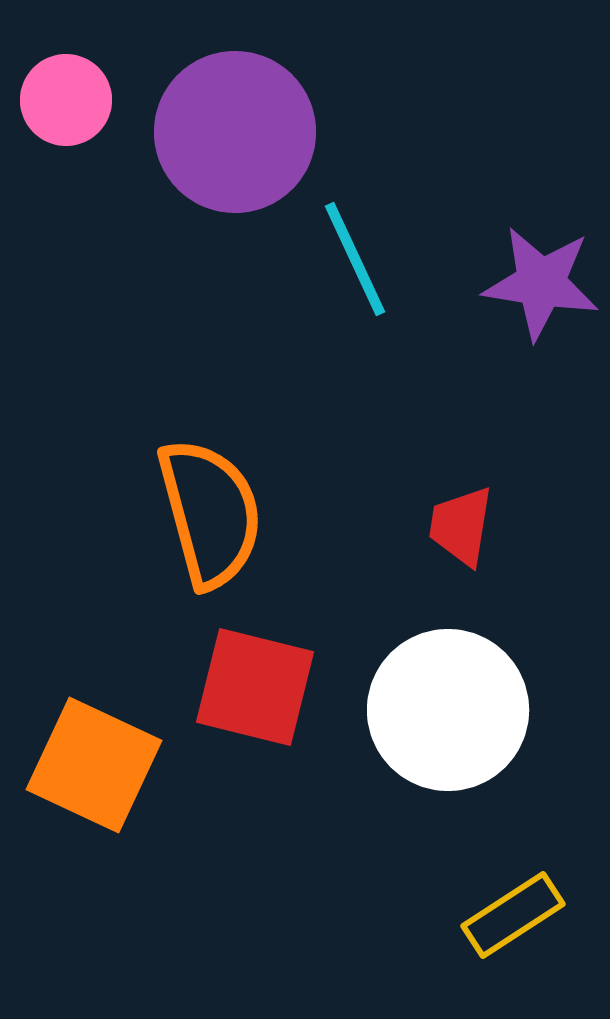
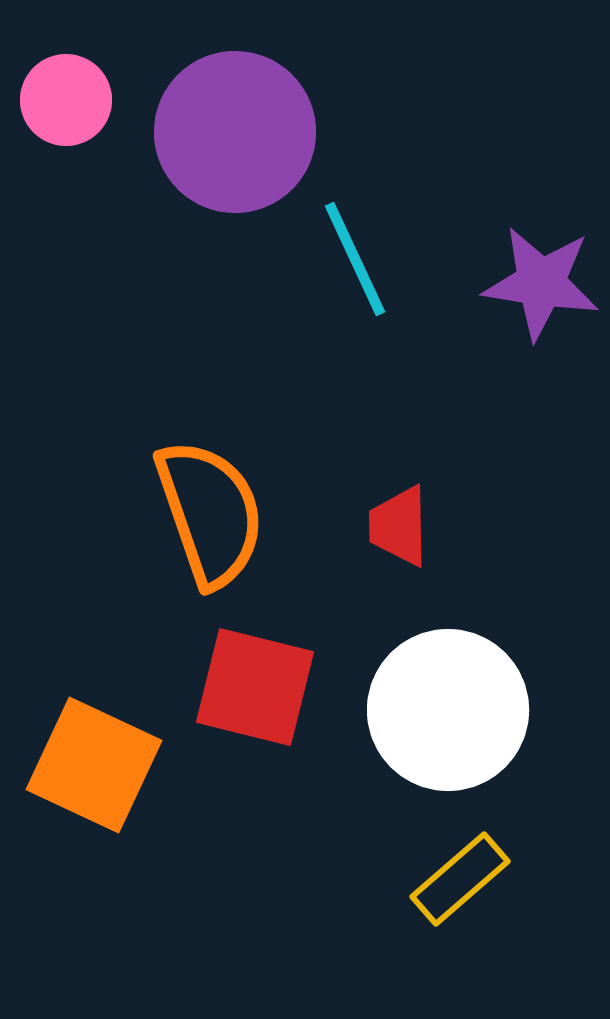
orange semicircle: rotated 4 degrees counterclockwise
red trapezoid: moved 62 px left; rotated 10 degrees counterclockwise
yellow rectangle: moved 53 px left, 36 px up; rotated 8 degrees counterclockwise
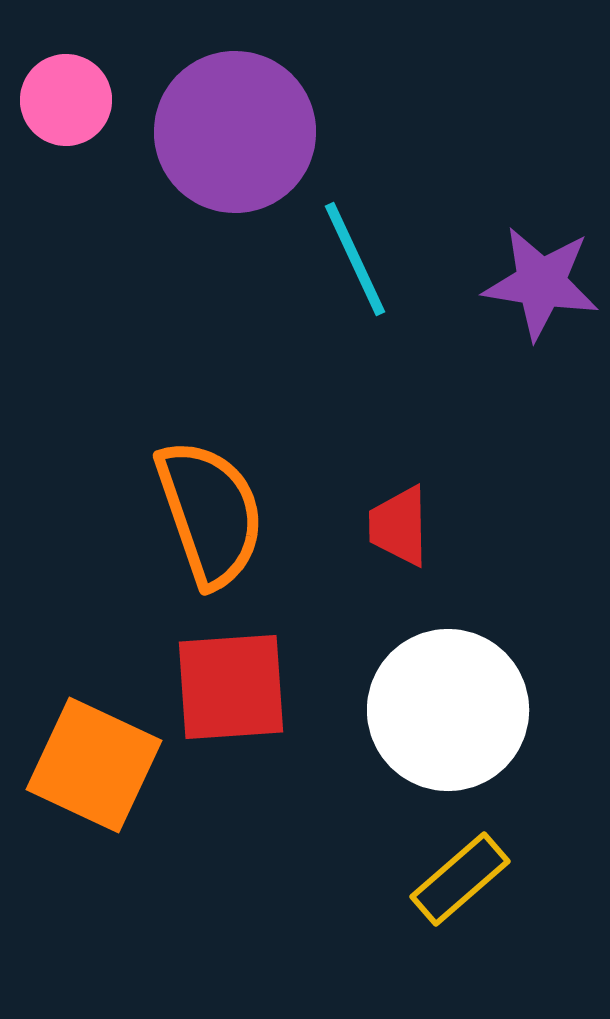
red square: moved 24 px left; rotated 18 degrees counterclockwise
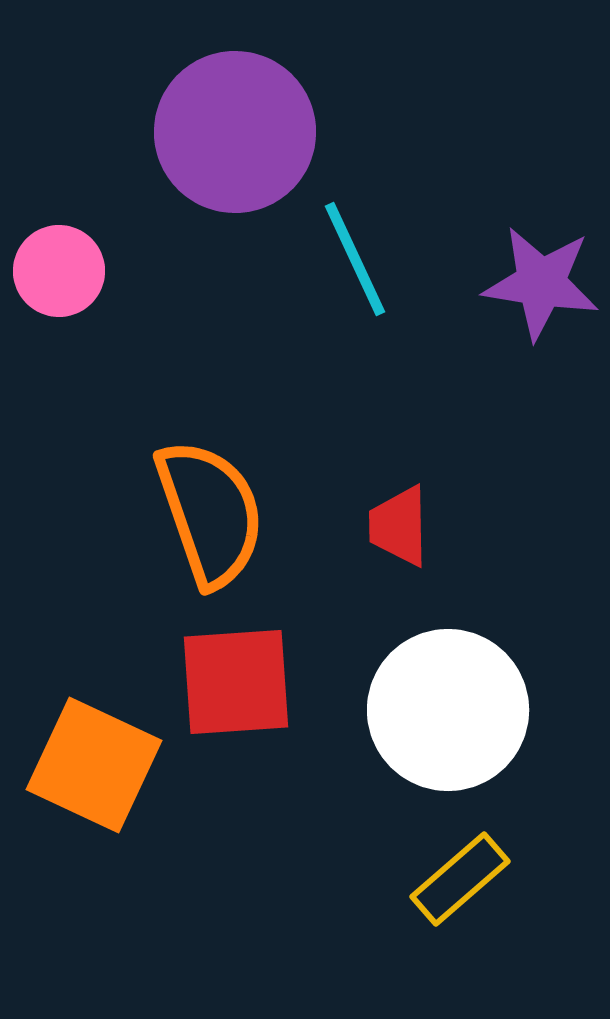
pink circle: moved 7 px left, 171 px down
red square: moved 5 px right, 5 px up
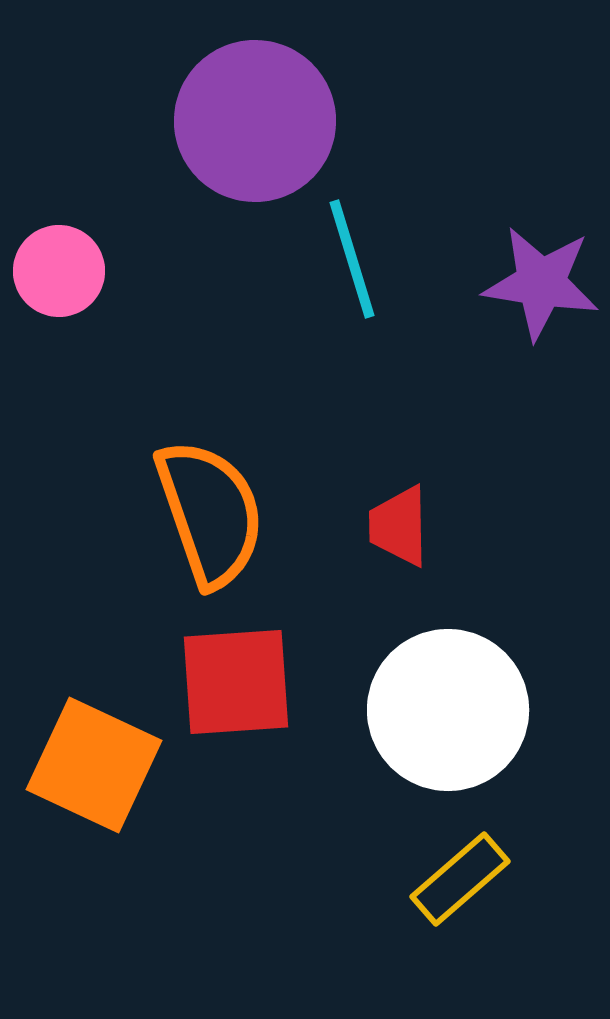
purple circle: moved 20 px right, 11 px up
cyan line: moved 3 px left; rotated 8 degrees clockwise
